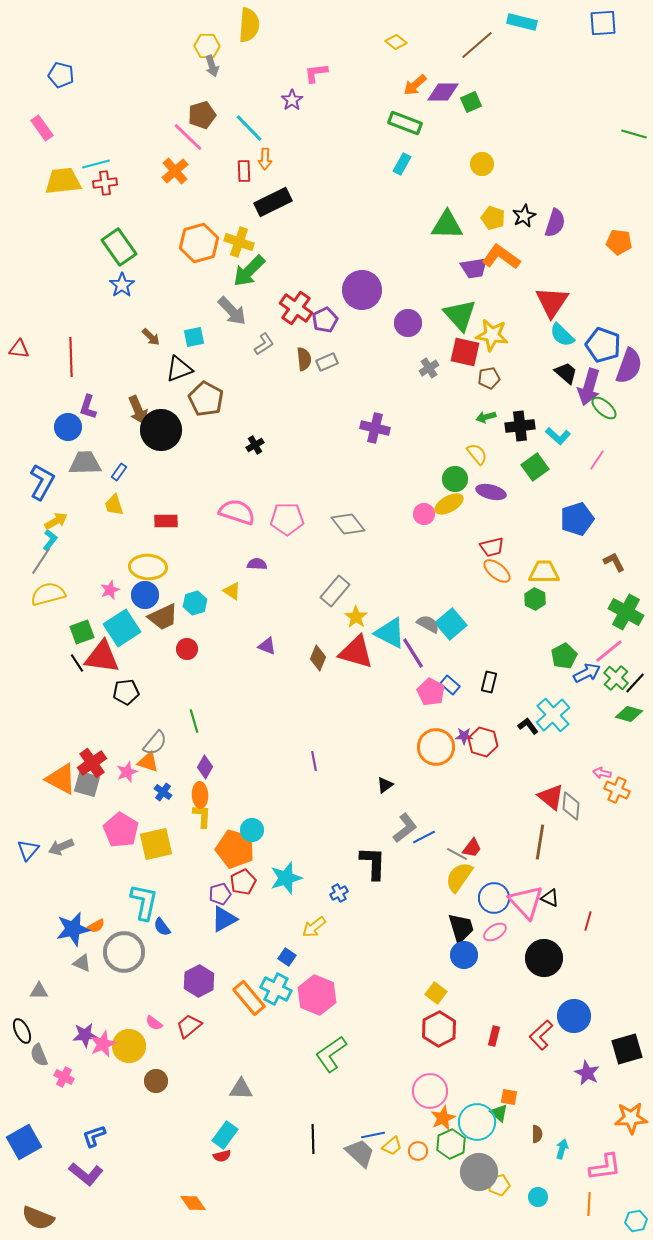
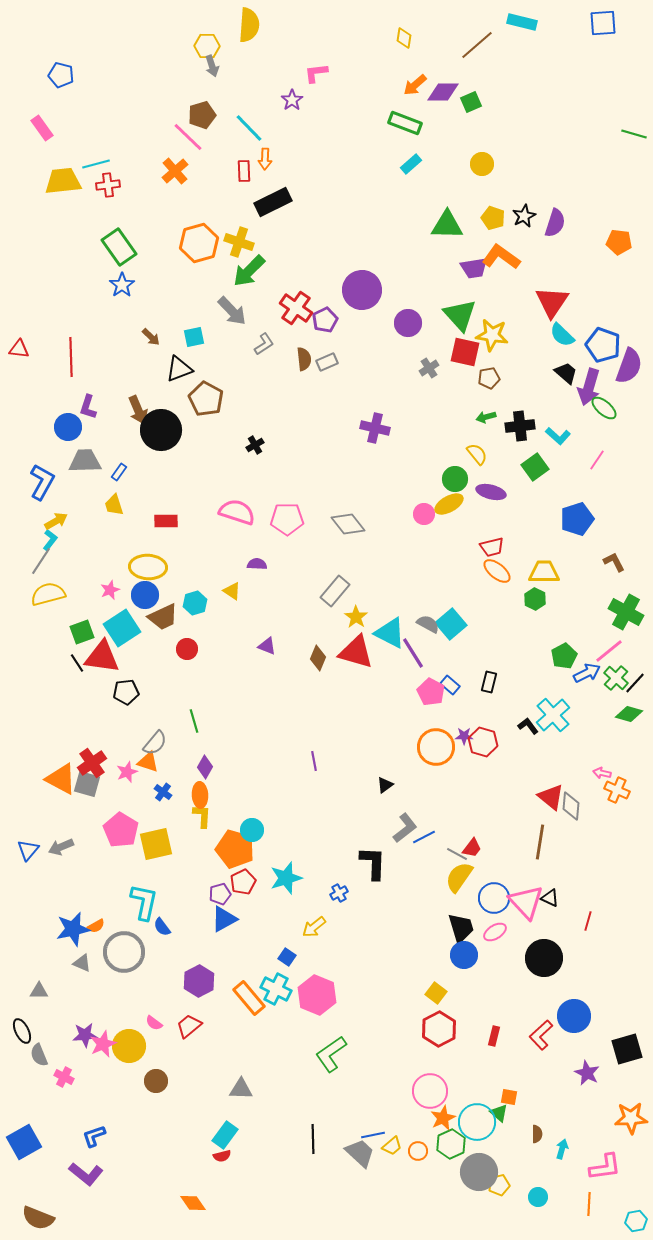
yellow diamond at (396, 42): moved 8 px right, 4 px up; rotated 60 degrees clockwise
cyan rectangle at (402, 164): moved 9 px right; rotated 20 degrees clockwise
red cross at (105, 183): moved 3 px right, 2 px down
gray trapezoid at (85, 463): moved 2 px up
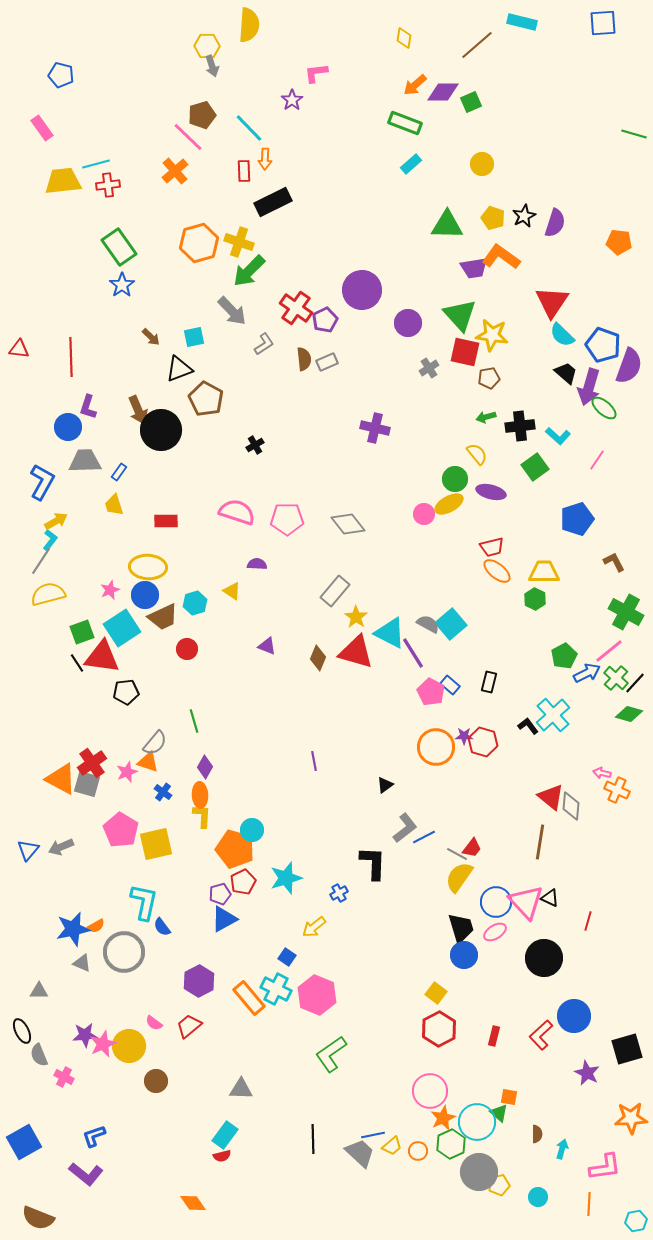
blue circle at (494, 898): moved 2 px right, 4 px down
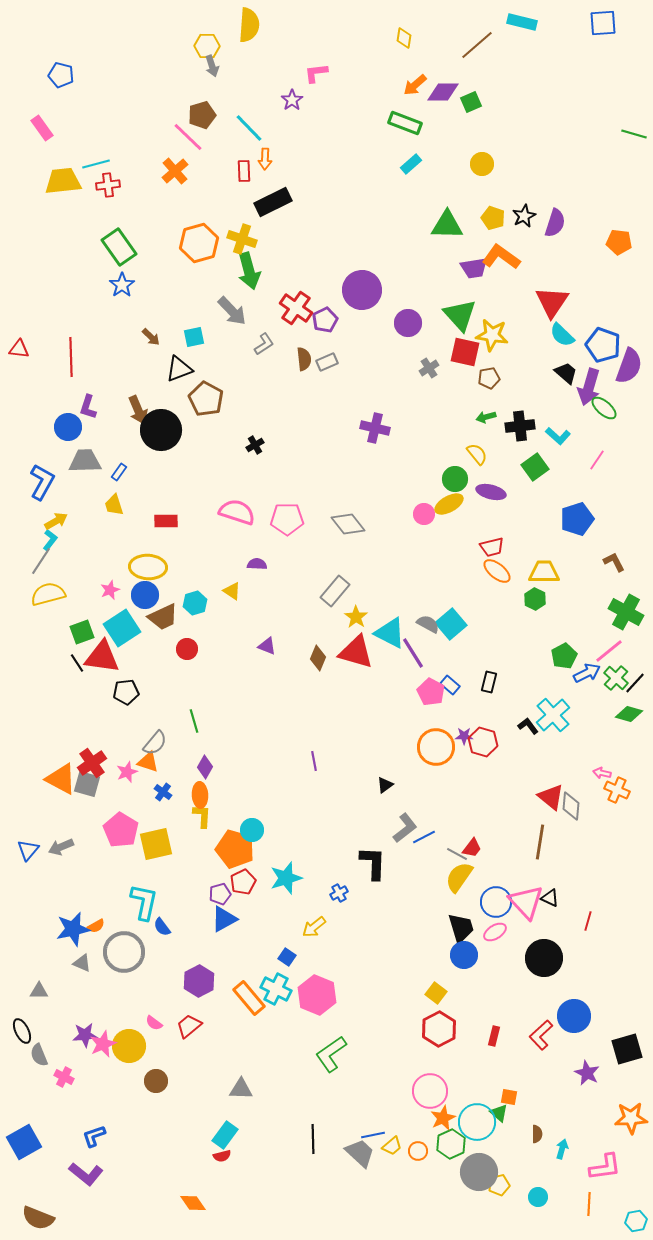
yellow cross at (239, 242): moved 3 px right, 3 px up
green arrow at (249, 271): rotated 60 degrees counterclockwise
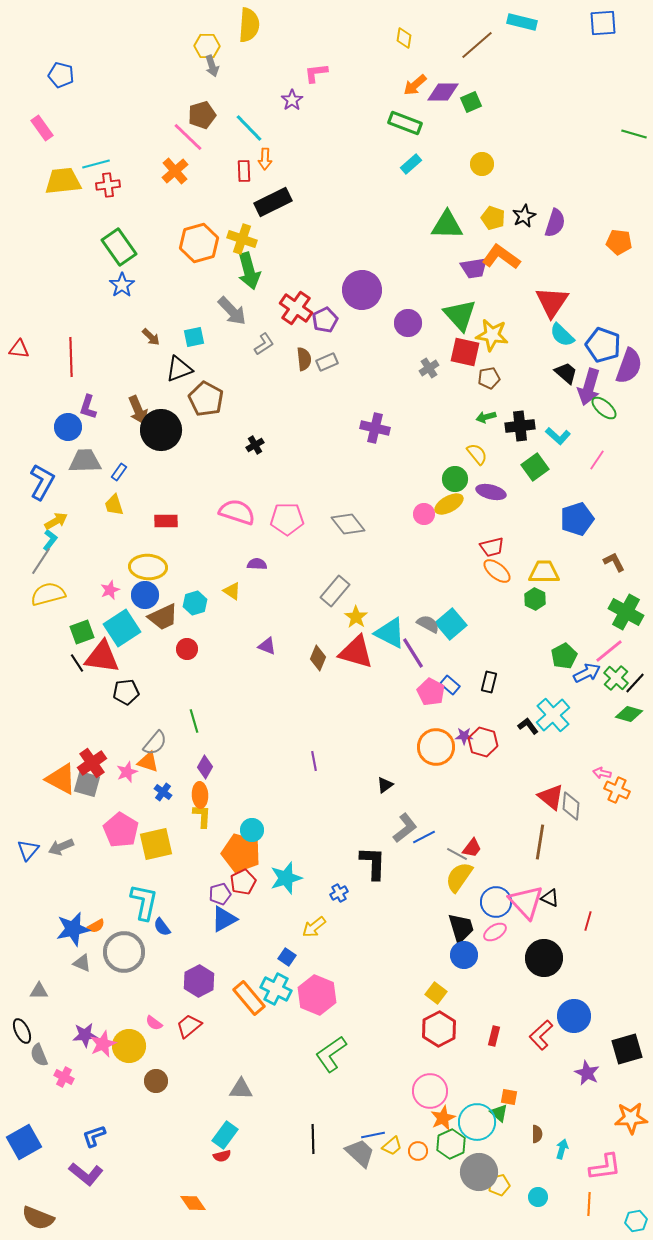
orange pentagon at (235, 849): moved 6 px right, 4 px down
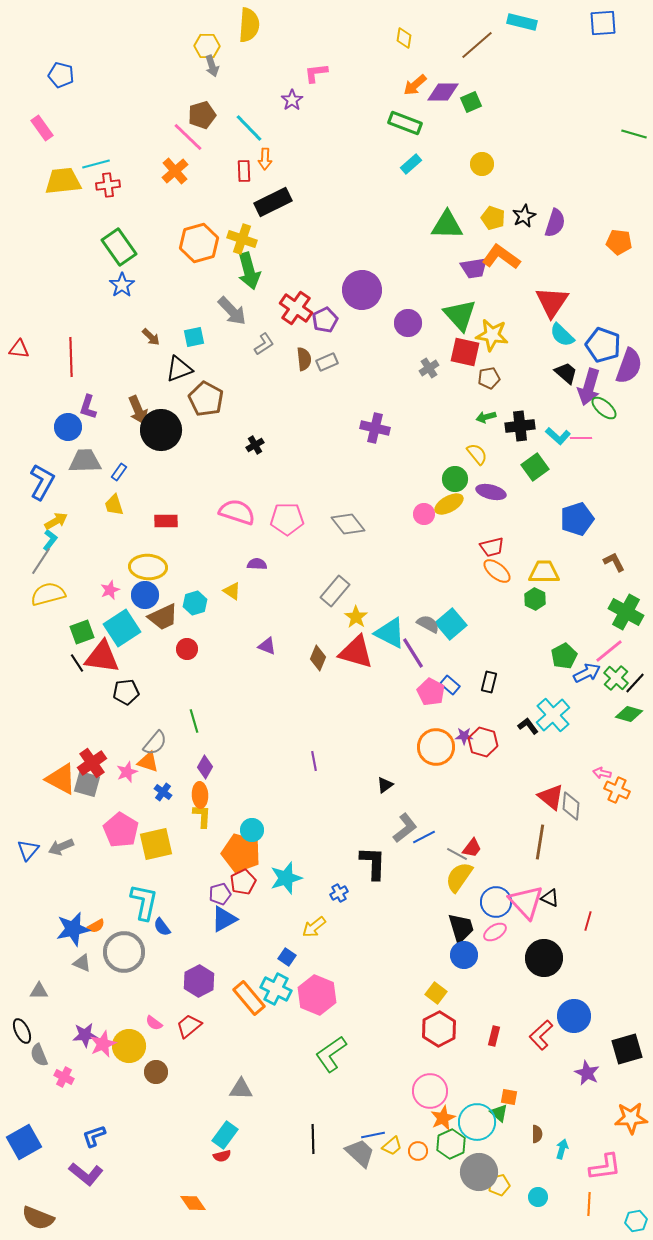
pink line at (597, 460): moved 16 px left, 22 px up; rotated 55 degrees clockwise
brown circle at (156, 1081): moved 9 px up
